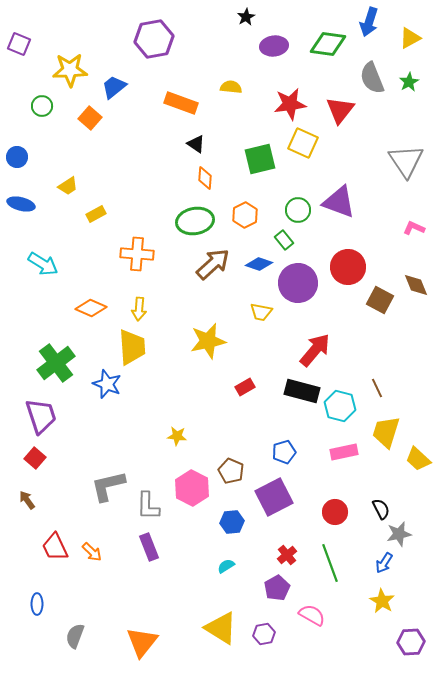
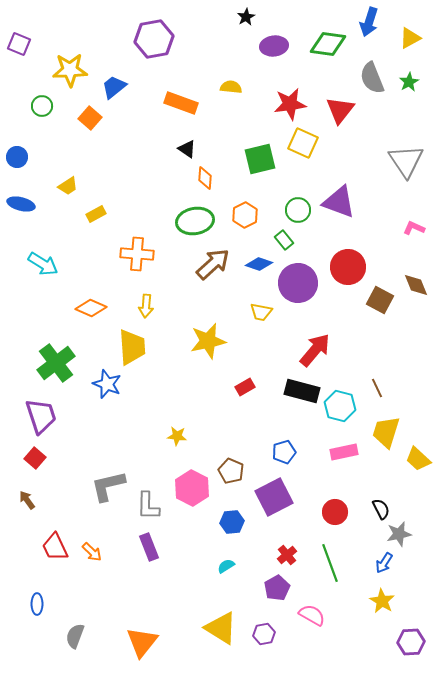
black triangle at (196, 144): moved 9 px left, 5 px down
yellow arrow at (139, 309): moved 7 px right, 3 px up
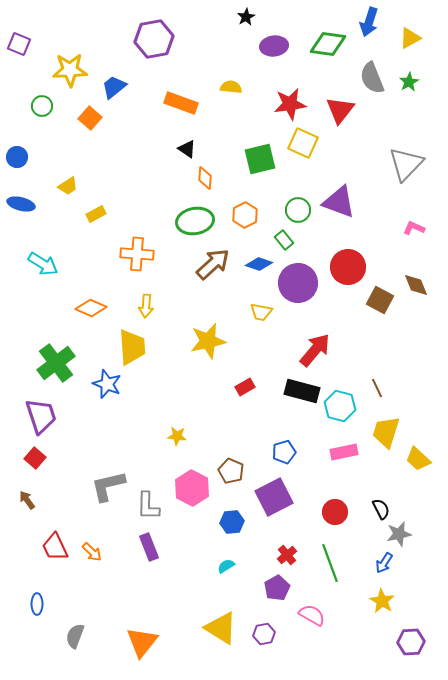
gray triangle at (406, 161): moved 3 px down; rotated 18 degrees clockwise
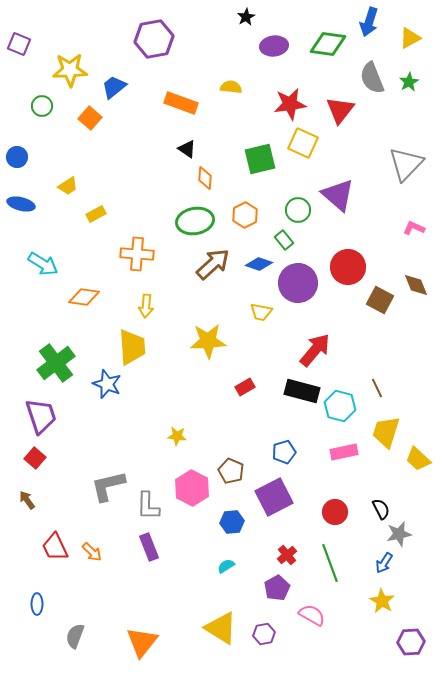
purple triangle at (339, 202): moved 1 px left, 7 px up; rotated 21 degrees clockwise
orange diamond at (91, 308): moved 7 px left, 11 px up; rotated 16 degrees counterclockwise
yellow star at (208, 341): rotated 9 degrees clockwise
